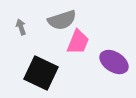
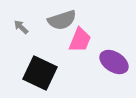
gray arrow: rotated 28 degrees counterclockwise
pink trapezoid: moved 2 px right, 2 px up
black square: moved 1 px left
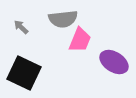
gray semicircle: moved 1 px right, 1 px up; rotated 12 degrees clockwise
black square: moved 16 px left
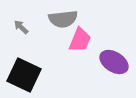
black square: moved 2 px down
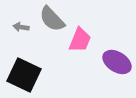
gray semicircle: moved 11 px left; rotated 52 degrees clockwise
gray arrow: rotated 35 degrees counterclockwise
purple ellipse: moved 3 px right
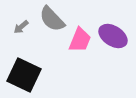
gray arrow: rotated 49 degrees counterclockwise
purple ellipse: moved 4 px left, 26 px up
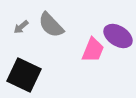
gray semicircle: moved 1 px left, 6 px down
purple ellipse: moved 5 px right
pink trapezoid: moved 13 px right, 10 px down
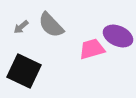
purple ellipse: rotated 8 degrees counterclockwise
pink trapezoid: moved 1 px left, 1 px up; rotated 128 degrees counterclockwise
black square: moved 4 px up
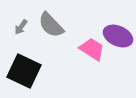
gray arrow: rotated 14 degrees counterclockwise
pink trapezoid: rotated 48 degrees clockwise
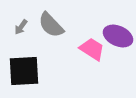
black square: rotated 28 degrees counterclockwise
